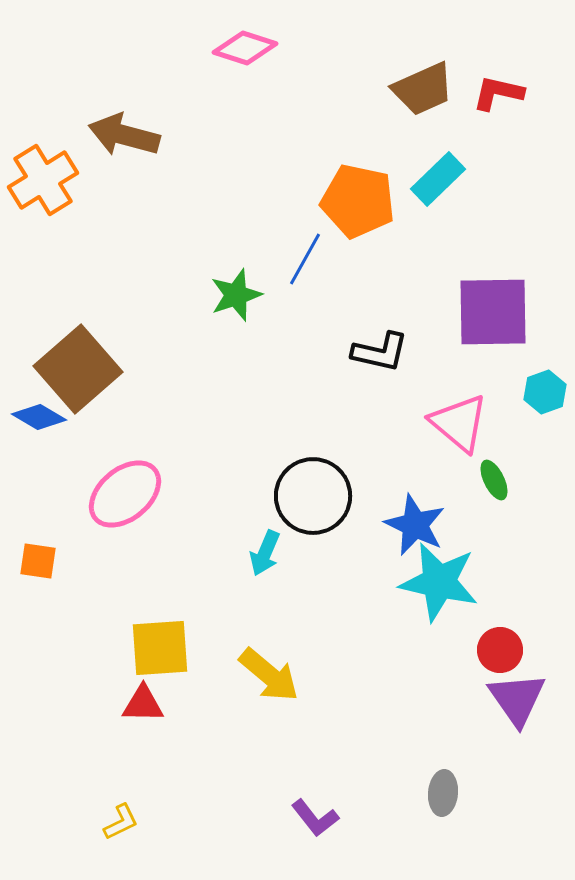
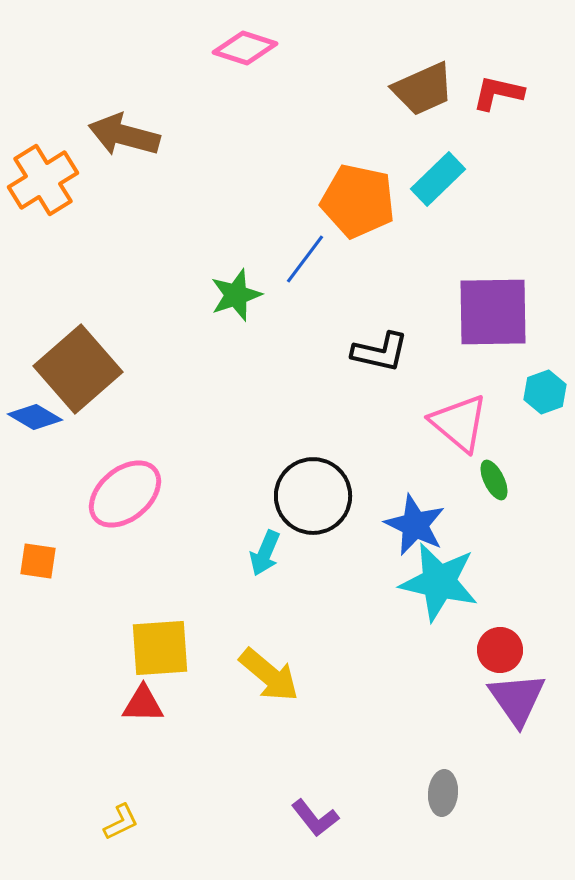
blue line: rotated 8 degrees clockwise
blue diamond: moved 4 px left
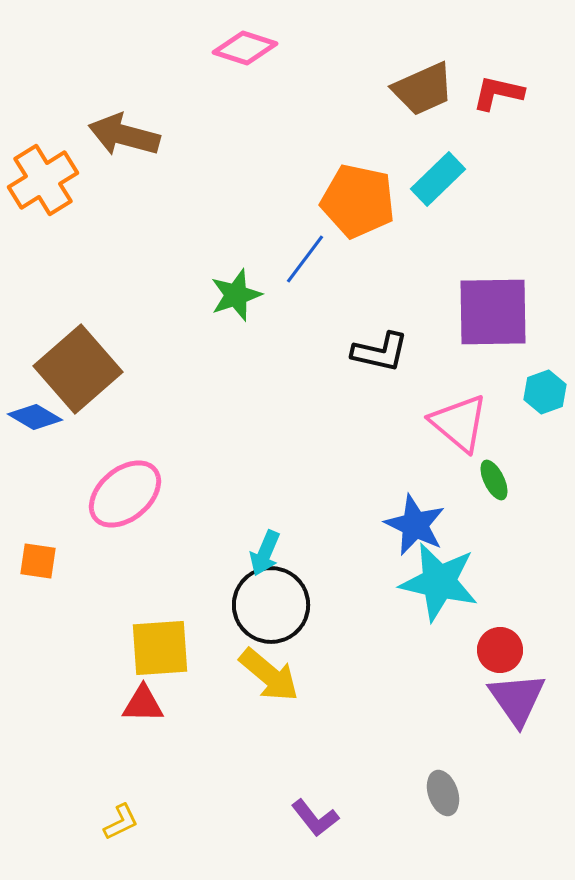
black circle: moved 42 px left, 109 px down
gray ellipse: rotated 24 degrees counterclockwise
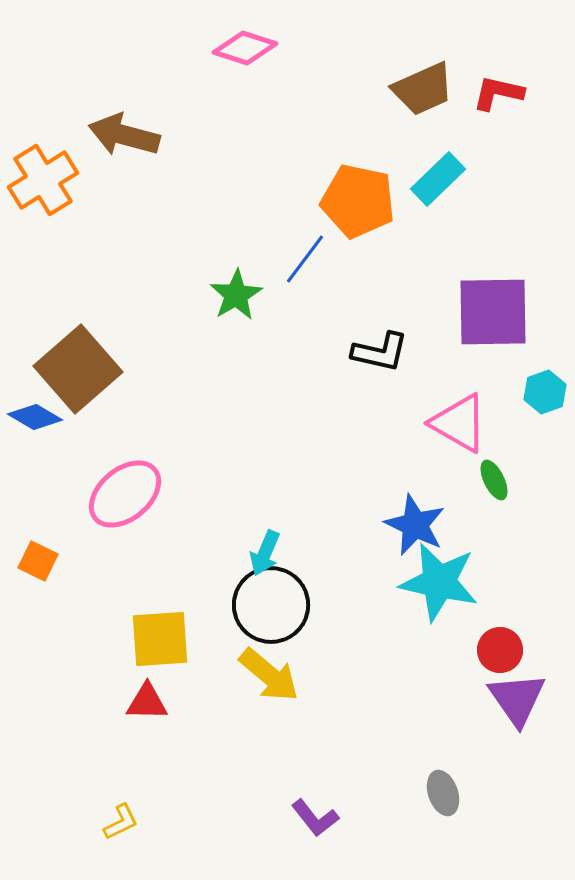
green star: rotated 12 degrees counterclockwise
pink triangle: rotated 10 degrees counterclockwise
orange square: rotated 18 degrees clockwise
yellow square: moved 9 px up
red triangle: moved 4 px right, 2 px up
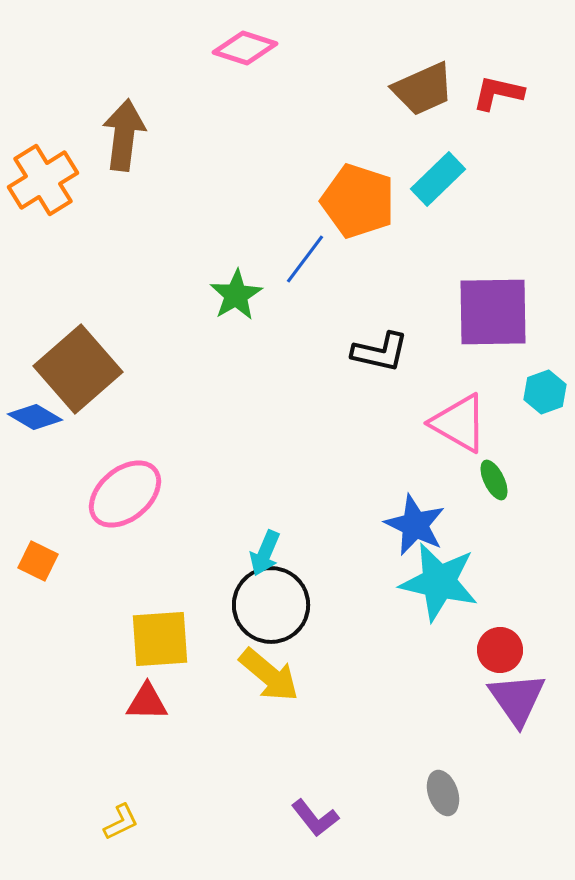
brown arrow: rotated 82 degrees clockwise
orange pentagon: rotated 6 degrees clockwise
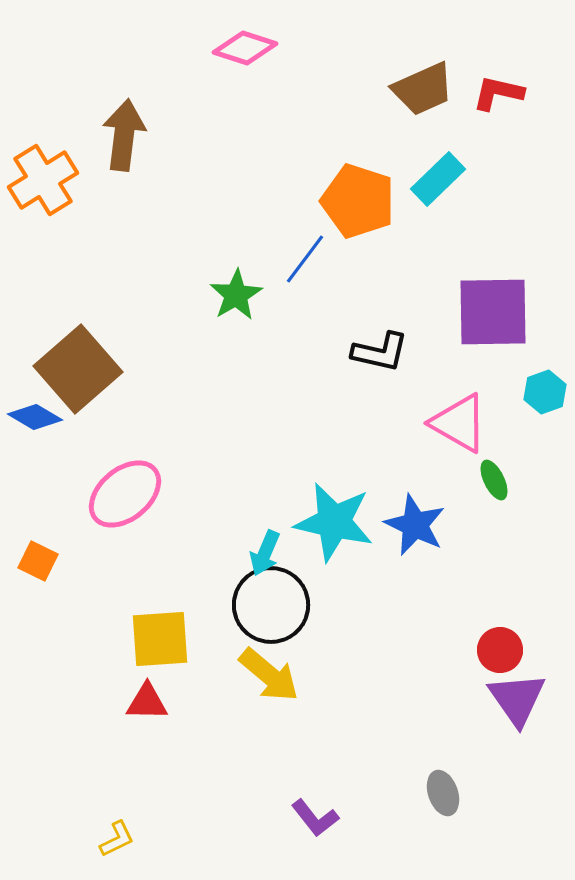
cyan star: moved 105 px left, 60 px up
yellow L-shape: moved 4 px left, 17 px down
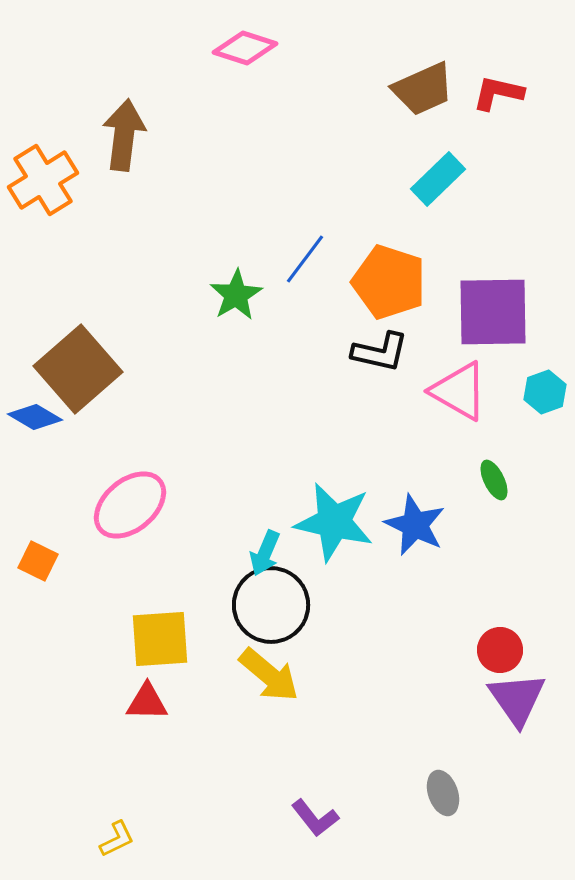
orange pentagon: moved 31 px right, 81 px down
pink triangle: moved 32 px up
pink ellipse: moved 5 px right, 11 px down
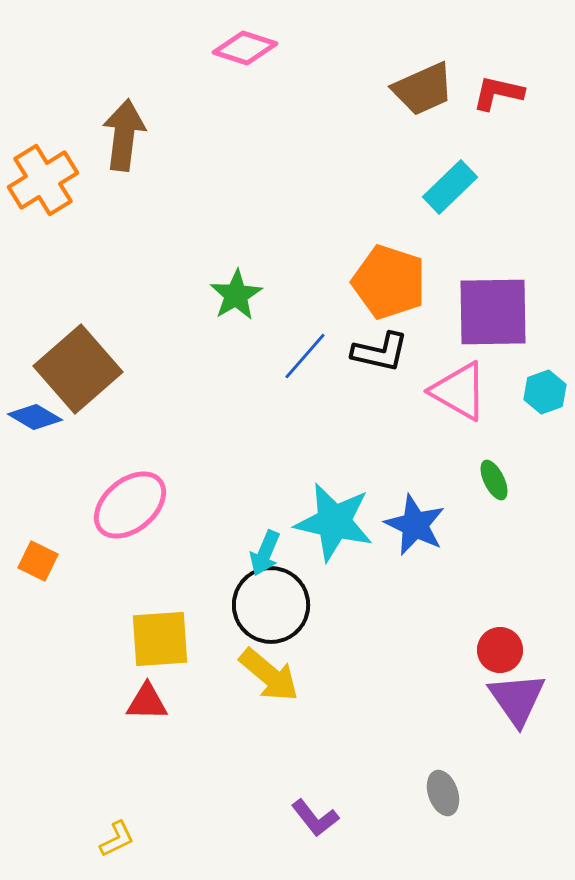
cyan rectangle: moved 12 px right, 8 px down
blue line: moved 97 px down; rotated 4 degrees clockwise
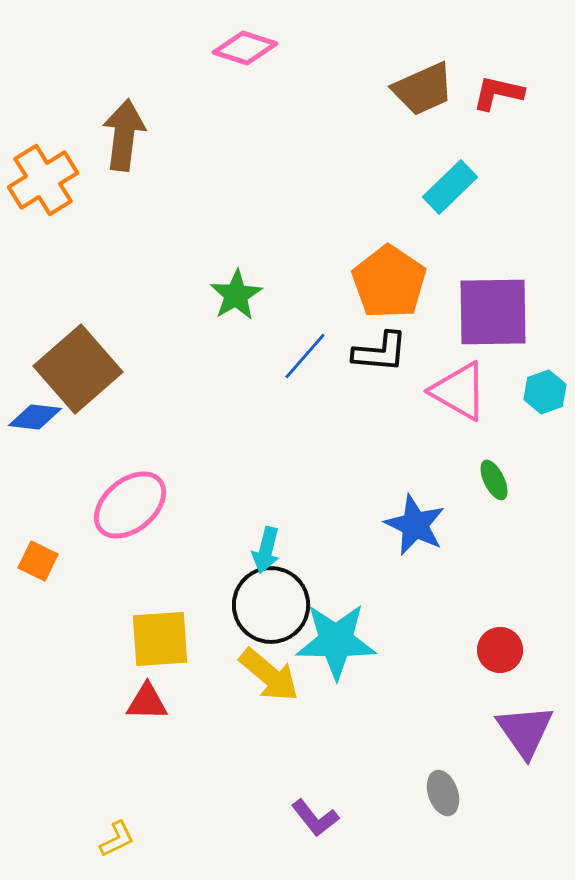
orange pentagon: rotated 16 degrees clockwise
black L-shape: rotated 8 degrees counterclockwise
blue diamond: rotated 24 degrees counterclockwise
cyan star: moved 2 px right, 119 px down; rotated 12 degrees counterclockwise
cyan arrow: moved 1 px right, 3 px up; rotated 9 degrees counterclockwise
purple triangle: moved 8 px right, 32 px down
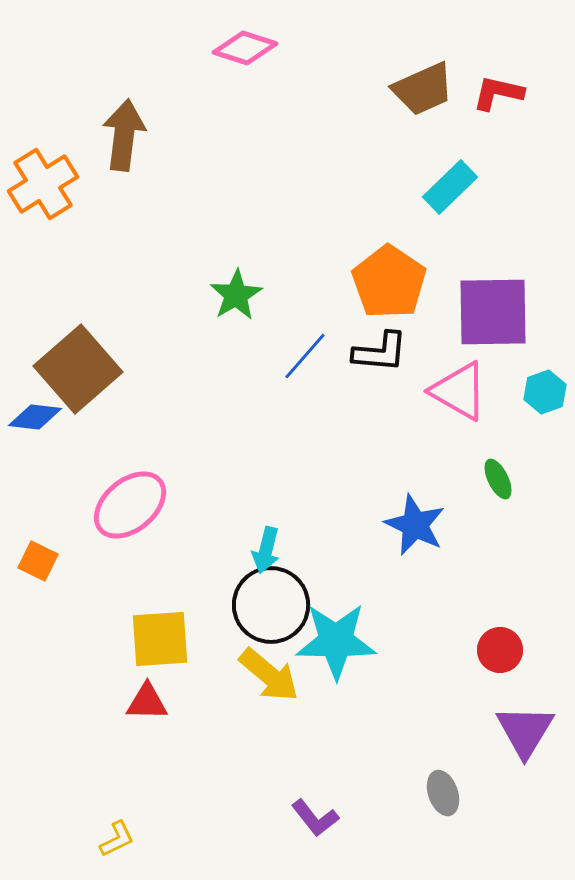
orange cross: moved 4 px down
green ellipse: moved 4 px right, 1 px up
purple triangle: rotated 6 degrees clockwise
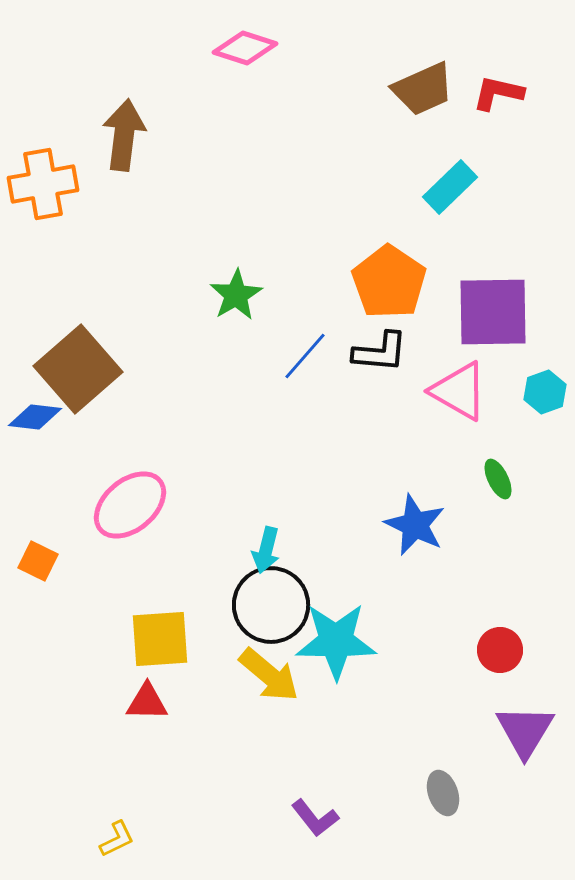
orange cross: rotated 22 degrees clockwise
